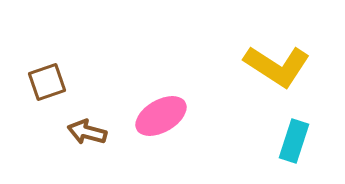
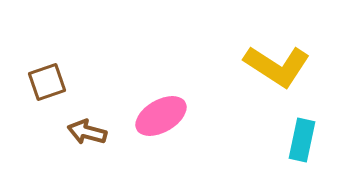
cyan rectangle: moved 8 px right, 1 px up; rotated 6 degrees counterclockwise
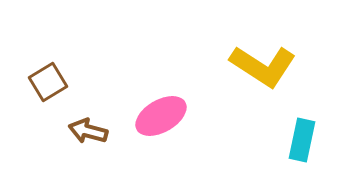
yellow L-shape: moved 14 px left
brown square: moved 1 px right; rotated 12 degrees counterclockwise
brown arrow: moved 1 px right, 1 px up
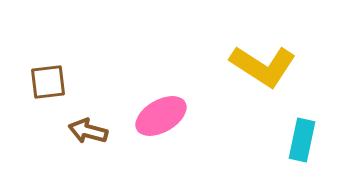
brown square: rotated 24 degrees clockwise
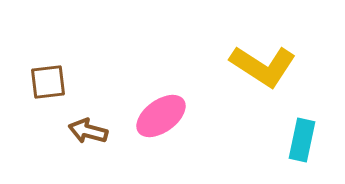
pink ellipse: rotated 6 degrees counterclockwise
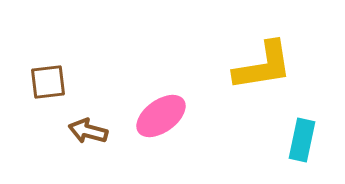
yellow L-shape: rotated 42 degrees counterclockwise
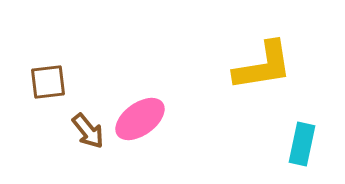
pink ellipse: moved 21 px left, 3 px down
brown arrow: rotated 144 degrees counterclockwise
cyan rectangle: moved 4 px down
